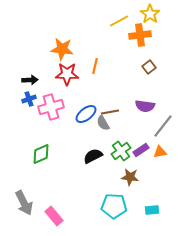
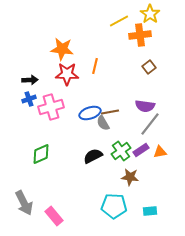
blue ellipse: moved 4 px right, 1 px up; rotated 20 degrees clockwise
gray line: moved 13 px left, 2 px up
cyan rectangle: moved 2 px left, 1 px down
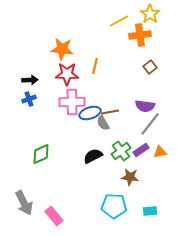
brown square: moved 1 px right
pink cross: moved 21 px right, 5 px up; rotated 15 degrees clockwise
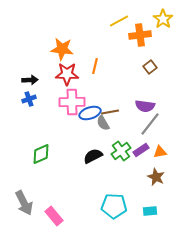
yellow star: moved 13 px right, 5 px down
brown star: moved 26 px right; rotated 18 degrees clockwise
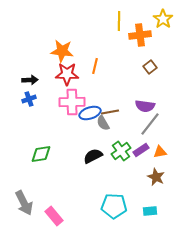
yellow line: rotated 60 degrees counterclockwise
orange star: moved 2 px down
green diamond: rotated 15 degrees clockwise
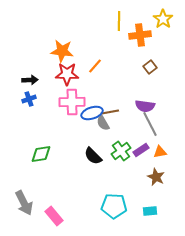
orange line: rotated 28 degrees clockwise
blue ellipse: moved 2 px right
gray line: rotated 65 degrees counterclockwise
black semicircle: rotated 108 degrees counterclockwise
